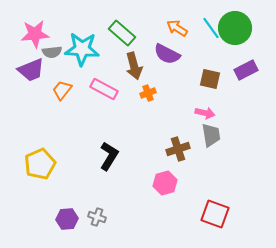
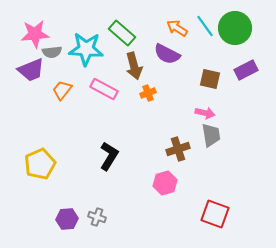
cyan line: moved 6 px left, 2 px up
cyan star: moved 4 px right
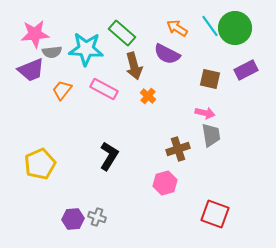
cyan line: moved 5 px right
orange cross: moved 3 px down; rotated 28 degrees counterclockwise
purple hexagon: moved 6 px right
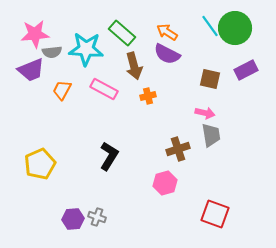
orange arrow: moved 10 px left, 4 px down
orange trapezoid: rotated 10 degrees counterclockwise
orange cross: rotated 35 degrees clockwise
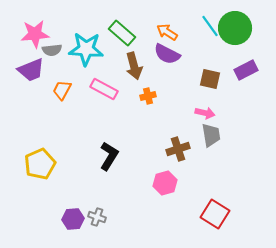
gray semicircle: moved 2 px up
red square: rotated 12 degrees clockwise
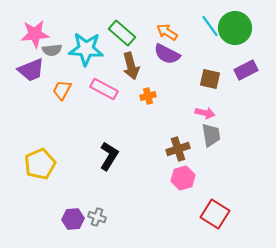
brown arrow: moved 3 px left
pink hexagon: moved 18 px right, 5 px up
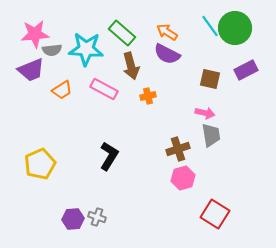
orange trapezoid: rotated 150 degrees counterclockwise
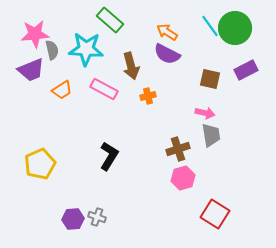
green rectangle: moved 12 px left, 13 px up
gray semicircle: rotated 96 degrees counterclockwise
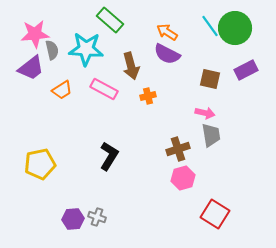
purple trapezoid: moved 2 px up; rotated 16 degrees counterclockwise
yellow pentagon: rotated 12 degrees clockwise
